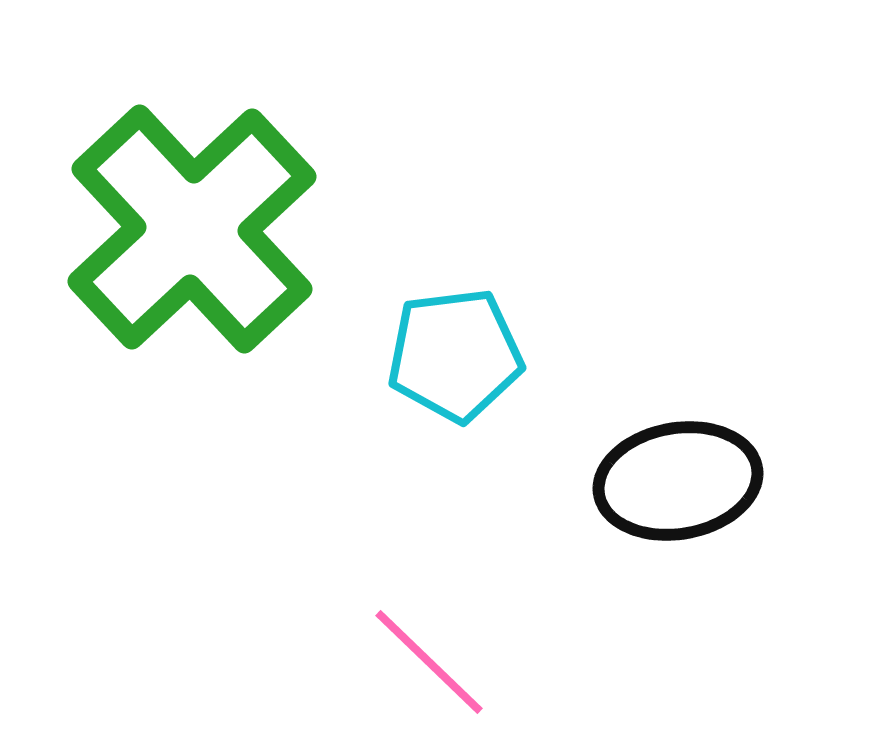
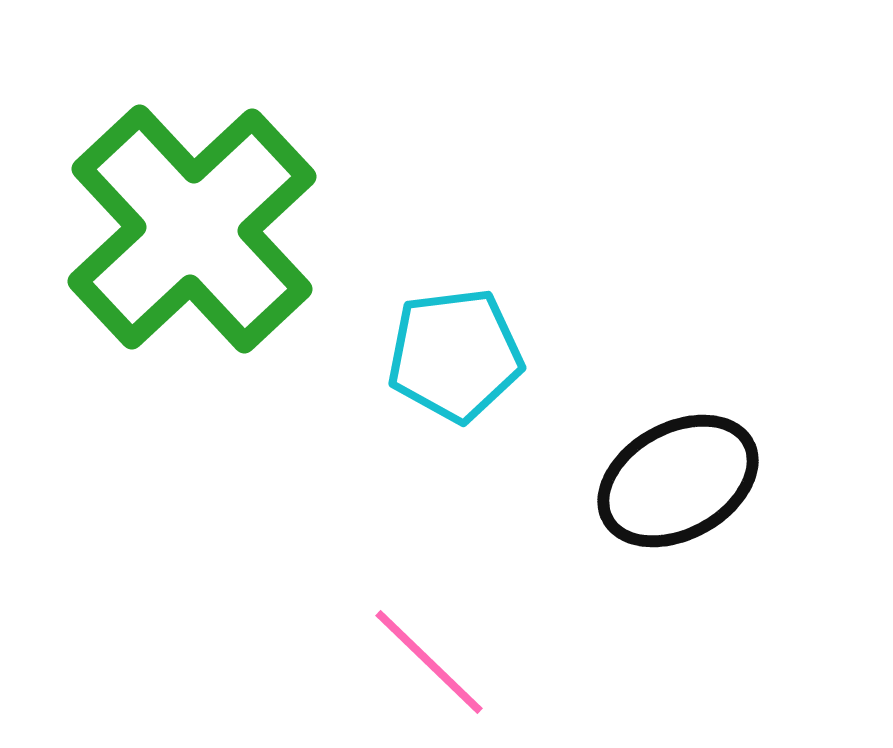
black ellipse: rotated 19 degrees counterclockwise
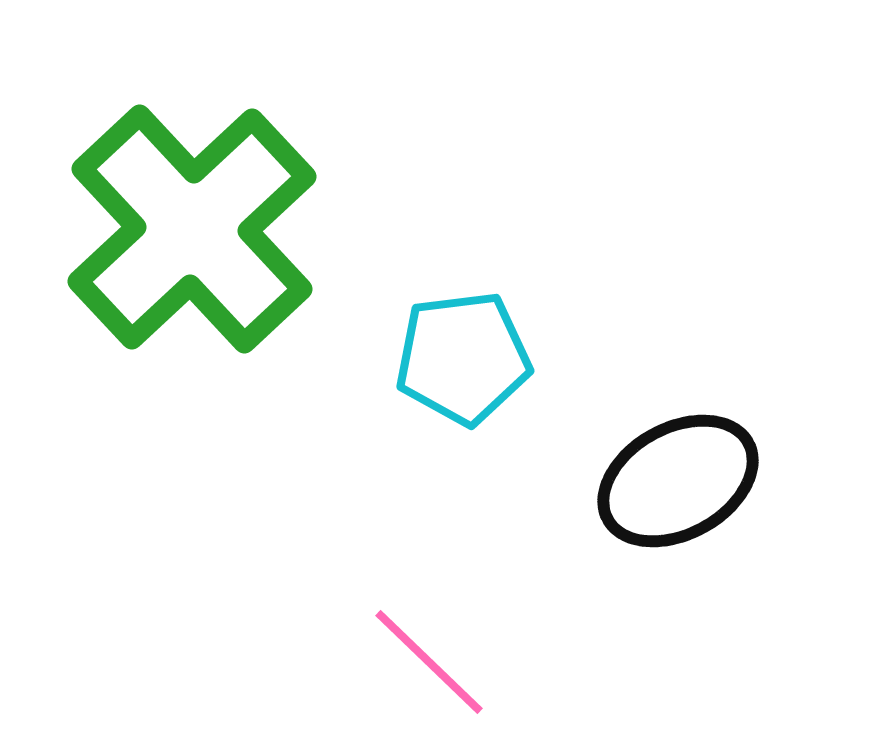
cyan pentagon: moved 8 px right, 3 px down
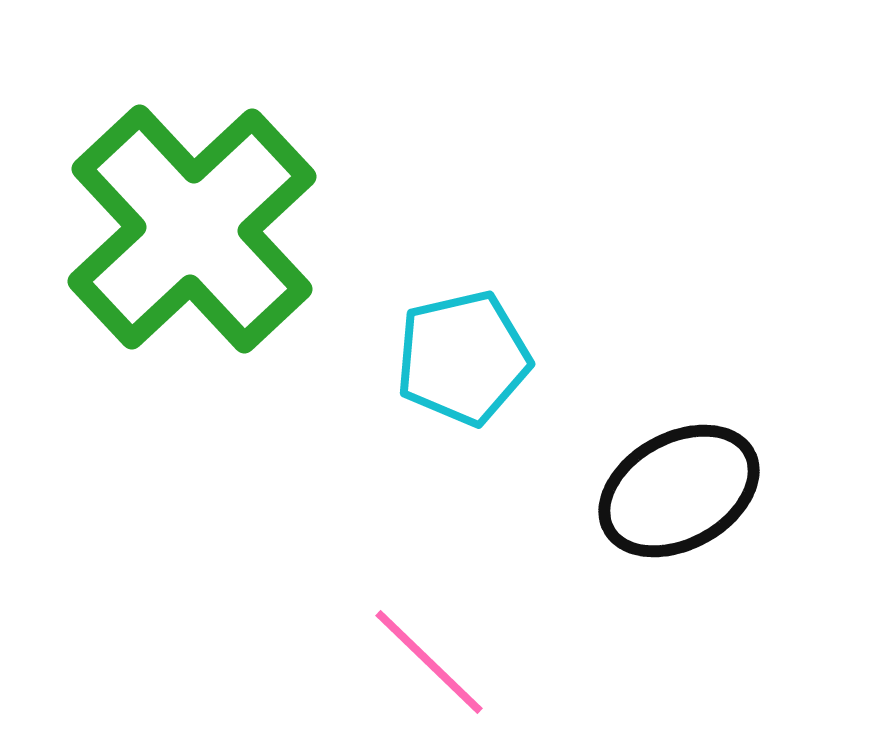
cyan pentagon: rotated 6 degrees counterclockwise
black ellipse: moved 1 px right, 10 px down
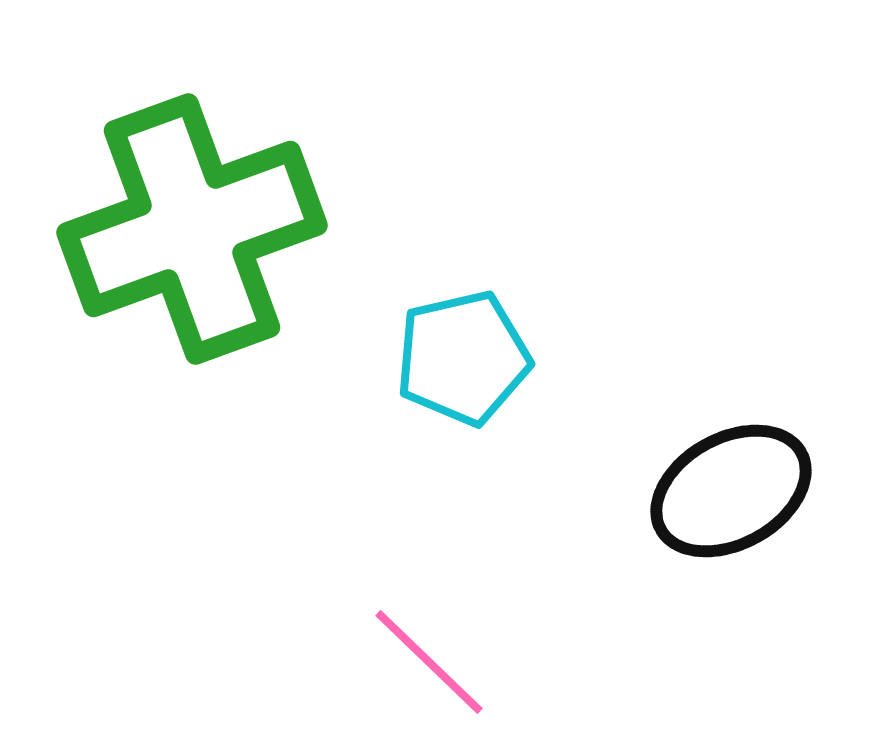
green cross: rotated 23 degrees clockwise
black ellipse: moved 52 px right
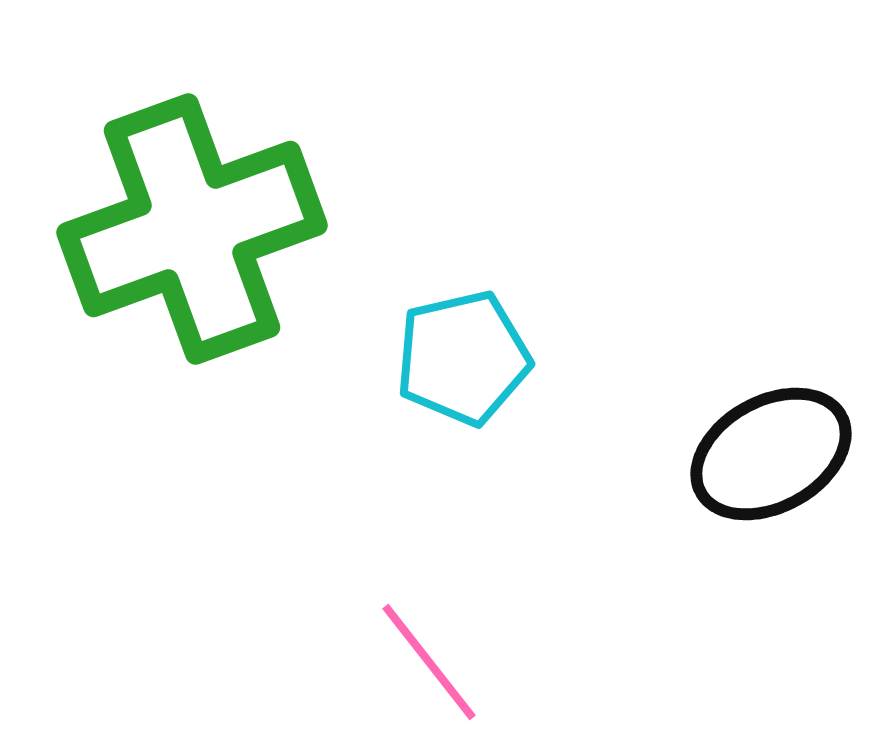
black ellipse: moved 40 px right, 37 px up
pink line: rotated 8 degrees clockwise
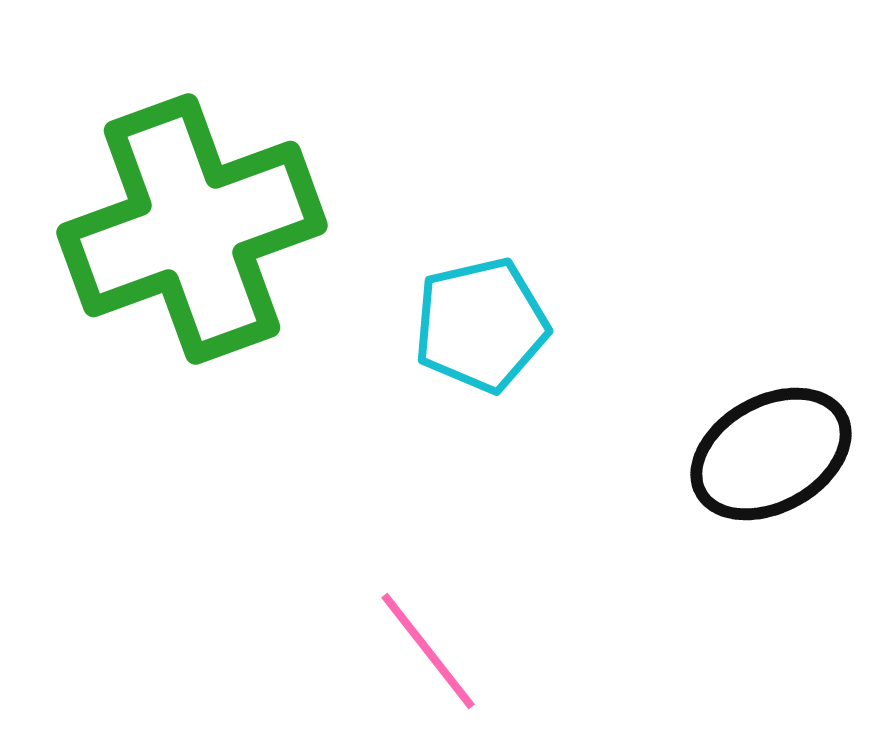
cyan pentagon: moved 18 px right, 33 px up
pink line: moved 1 px left, 11 px up
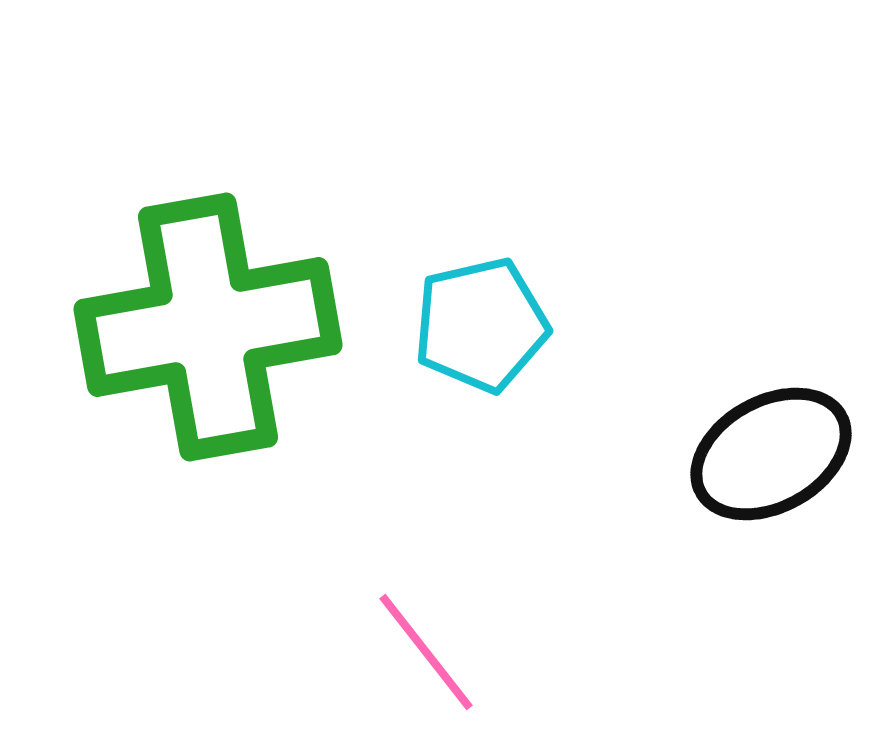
green cross: moved 16 px right, 98 px down; rotated 10 degrees clockwise
pink line: moved 2 px left, 1 px down
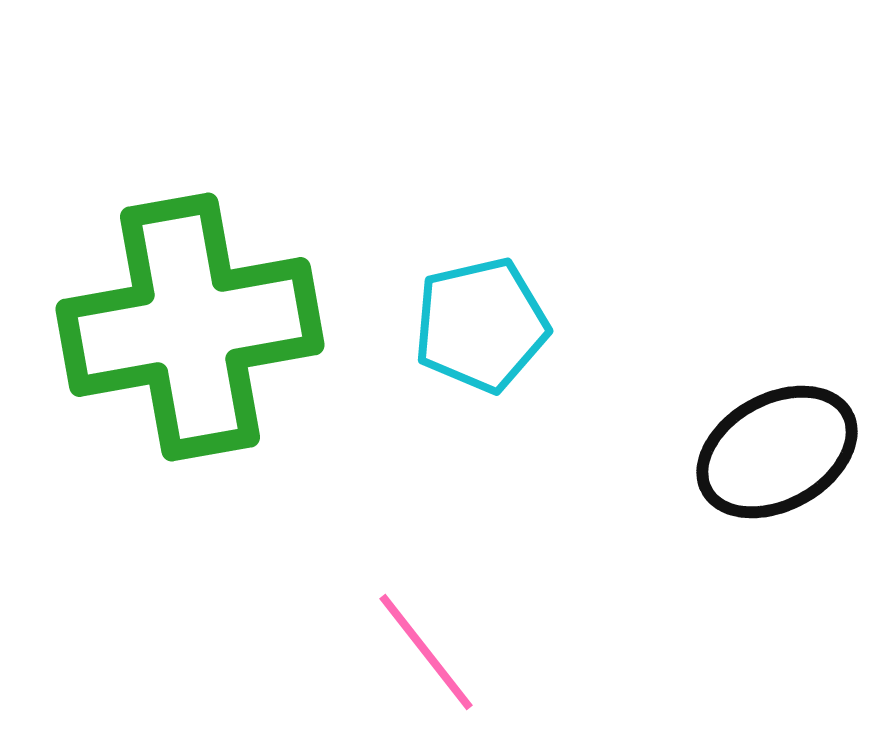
green cross: moved 18 px left
black ellipse: moved 6 px right, 2 px up
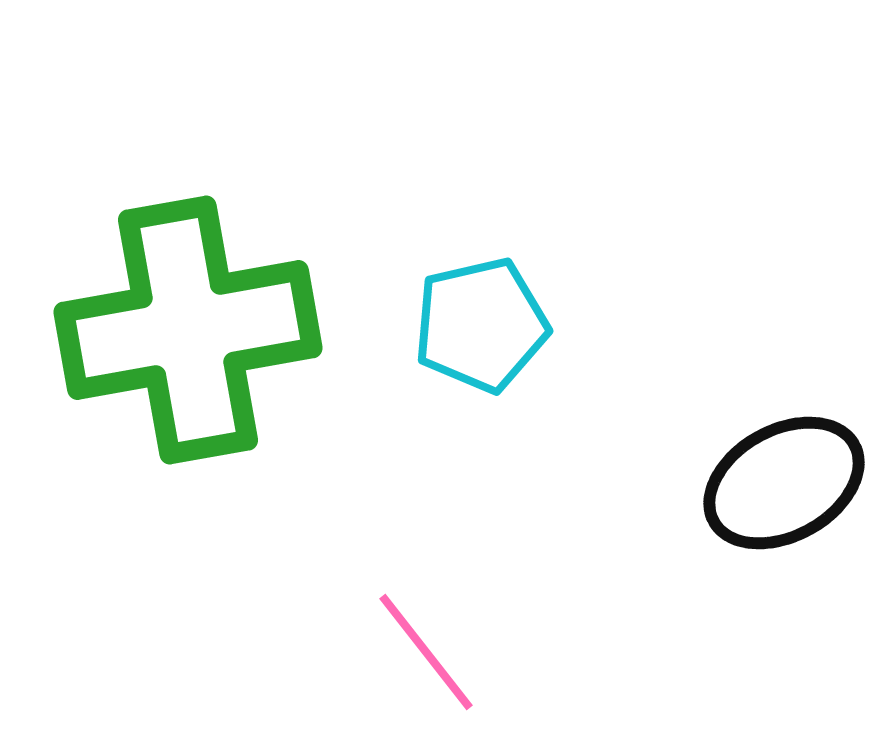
green cross: moved 2 px left, 3 px down
black ellipse: moved 7 px right, 31 px down
